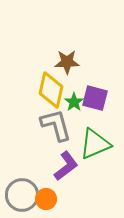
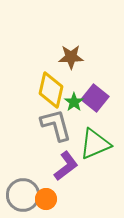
brown star: moved 4 px right, 5 px up
purple square: rotated 24 degrees clockwise
gray circle: moved 1 px right
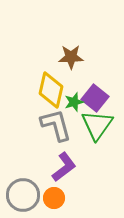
green star: rotated 18 degrees clockwise
green triangle: moved 2 px right, 19 px up; rotated 32 degrees counterclockwise
purple L-shape: moved 2 px left, 1 px down
orange circle: moved 8 px right, 1 px up
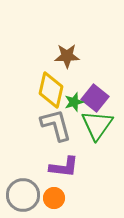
brown star: moved 4 px left, 1 px up
purple L-shape: rotated 44 degrees clockwise
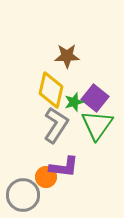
gray L-shape: rotated 48 degrees clockwise
orange circle: moved 8 px left, 21 px up
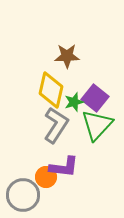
green triangle: rotated 8 degrees clockwise
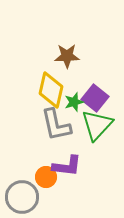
gray L-shape: rotated 135 degrees clockwise
purple L-shape: moved 3 px right, 1 px up
gray circle: moved 1 px left, 2 px down
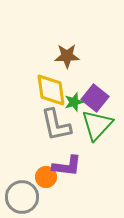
yellow diamond: rotated 21 degrees counterclockwise
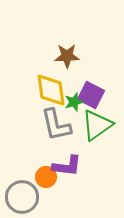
purple square: moved 4 px left, 3 px up; rotated 12 degrees counterclockwise
green triangle: rotated 12 degrees clockwise
